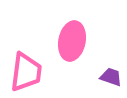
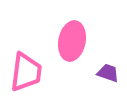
purple trapezoid: moved 3 px left, 4 px up
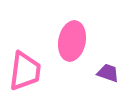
pink trapezoid: moved 1 px left, 1 px up
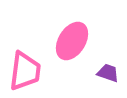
pink ellipse: rotated 21 degrees clockwise
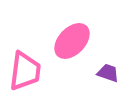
pink ellipse: rotated 12 degrees clockwise
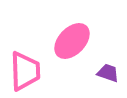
pink trapezoid: rotated 9 degrees counterclockwise
